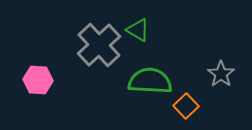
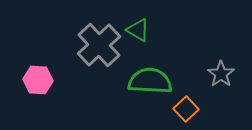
orange square: moved 3 px down
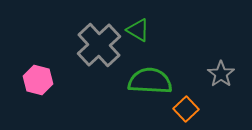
pink hexagon: rotated 12 degrees clockwise
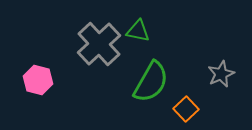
green triangle: moved 1 px down; rotated 20 degrees counterclockwise
gray cross: moved 1 px up
gray star: rotated 12 degrees clockwise
green semicircle: moved 1 px right, 1 px down; rotated 117 degrees clockwise
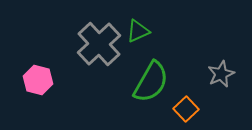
green triangle: rotated 35 degrees counterclockwise
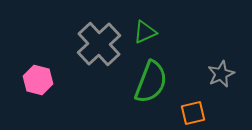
green triangle: moved 7 px right, 1 px down
green semicircle: rotated 9 degrees counterclockwise
orange square: moved 7 px right, 4 px down; rotated 30 degrees clockwise
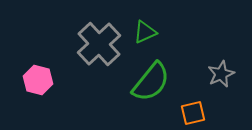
green semicircle: rotated 18 degrees clockwise
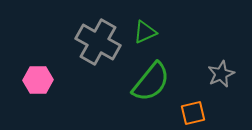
gray cross: moved 1 px left, 2 px up; rotated 18 degrees counterclockwise
pink hexagon: rotated 16 degrees counterclockwise
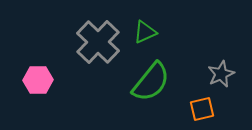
gray cross: rotated 15 degrees clockwise
orange square: moved 9 px right, 4 px up
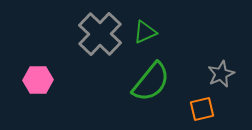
gray cross: moved 2 px right, 8 px up
